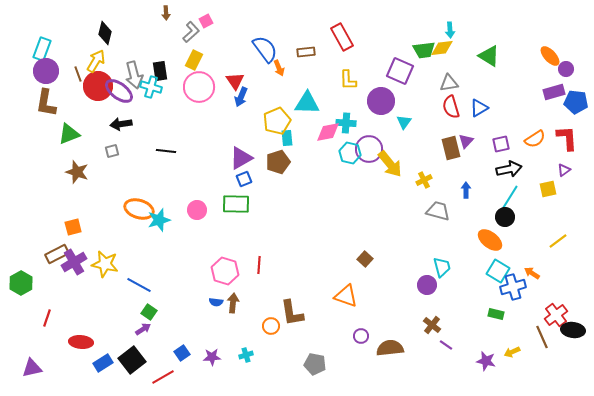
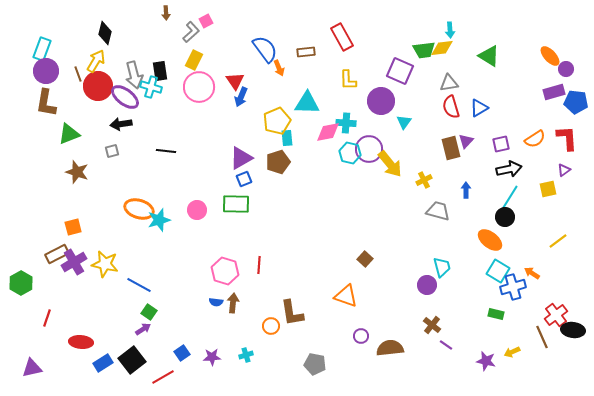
purple ellipse at (119, 91): moved 6 px right, 6 px down
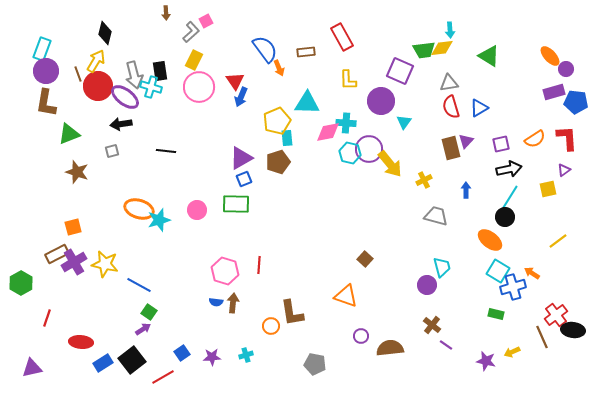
gray trapezoid at (438, 211): moved 2 px left, 5 px down
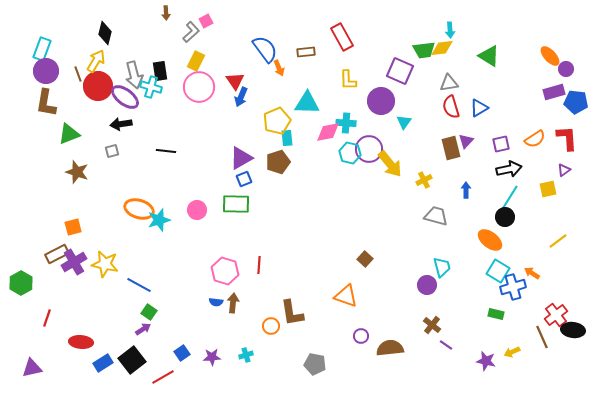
yellow rectangle at (194, 60): moved 2 px right, 1 px down
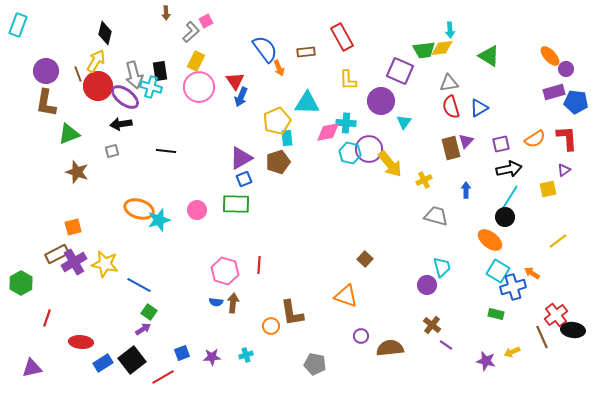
cyan rectangle at (42, 49): moved 24 px left, 24 px up
blue square at (182, 353): rotated 14 degrees clockwise
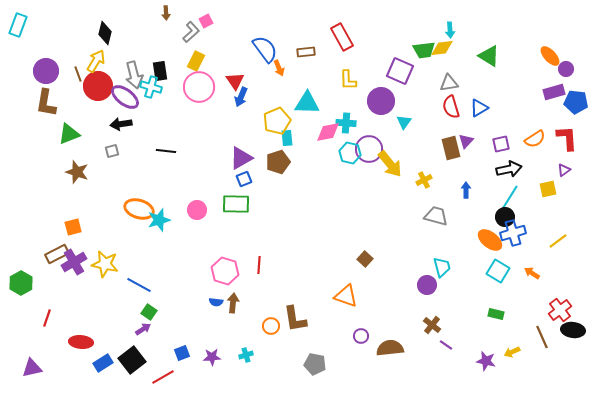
blue cross at (513, 287): moved 54 px up
brown L-shape at (292, 313): moved 3 px right, 6 px down
red cross at (556, 315): moved 4 px right, 5 px up
